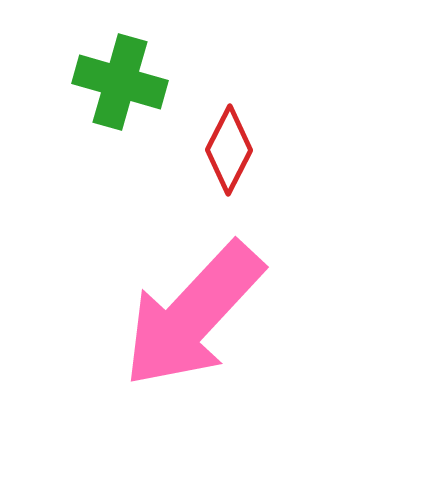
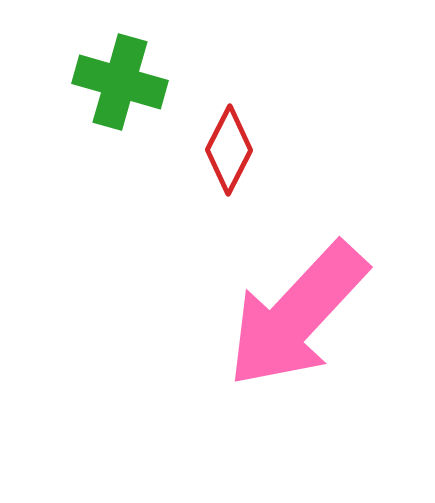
pink arrow: moved 104 px right
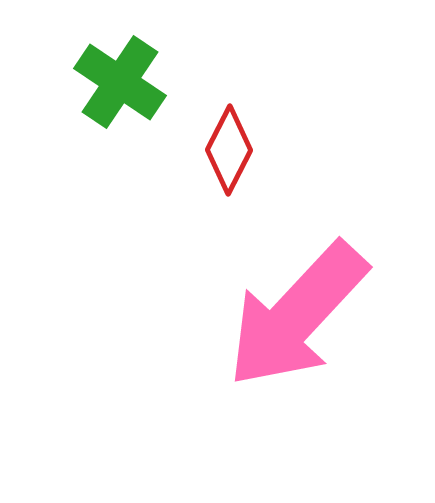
green cross: rotated 18 degrees clockwise
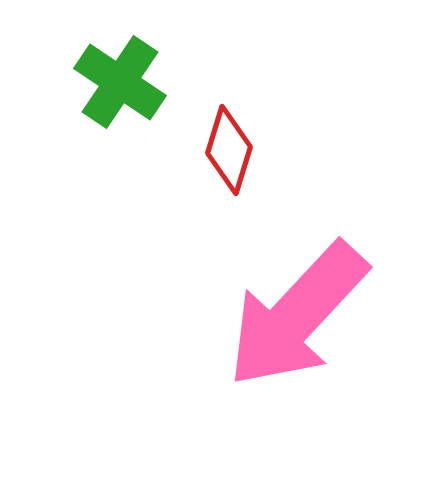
red diamond: rotated 10 degrees counterclockwise
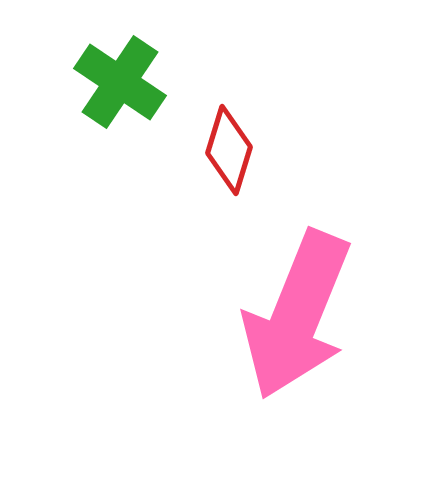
pink arrow: rotated 21 degrees counterclockwise
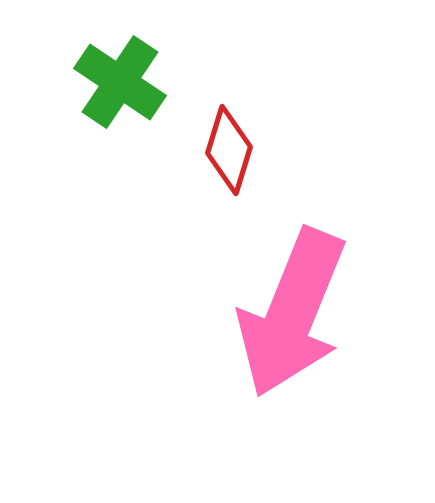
pink arrow: moved 5 px left, 2 px up
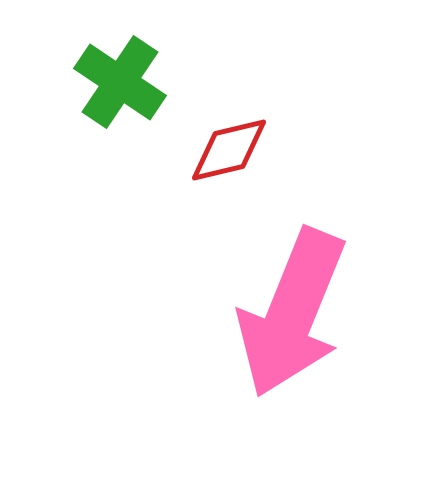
red diamond: rotated 60 degrees clockwise
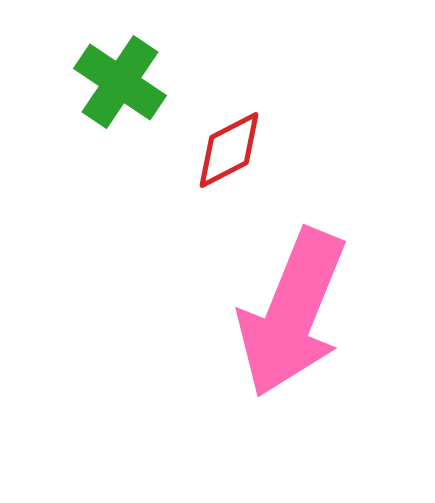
red diamond: rotated 14 degrees counterclockwise
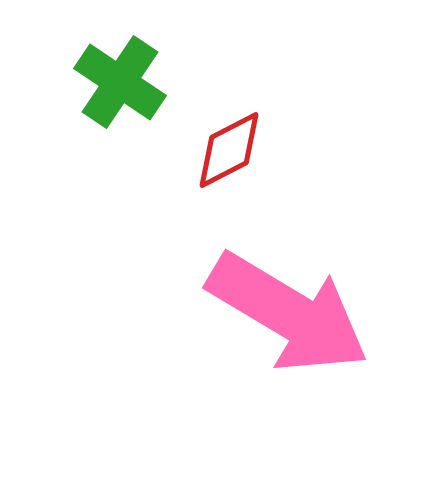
pink arrow: moved 4 px left; rotated 81 degrees counterclockwise
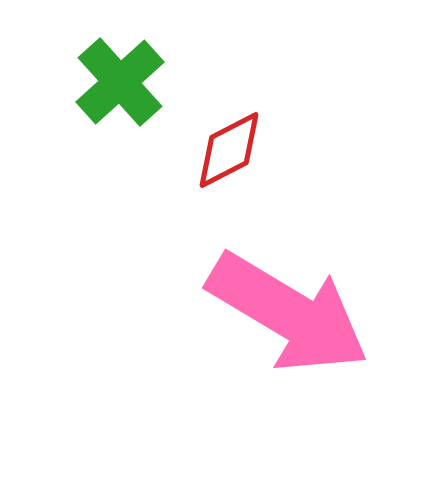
green cross: rotated 14 degrees clockwise
